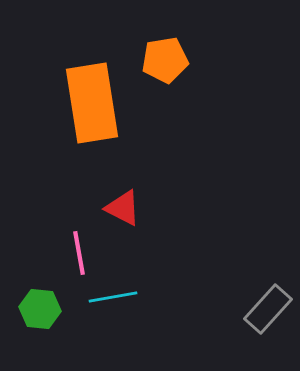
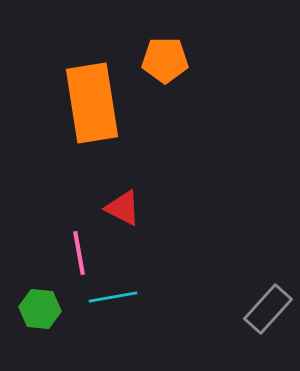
orange pentagon: rotated 9 degrees clockwise
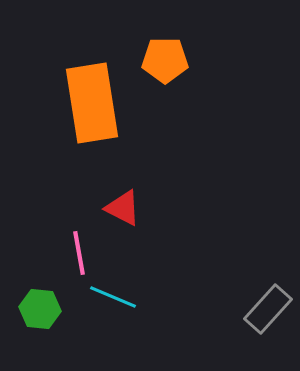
cyan line: rotated 33 degrees clockwise
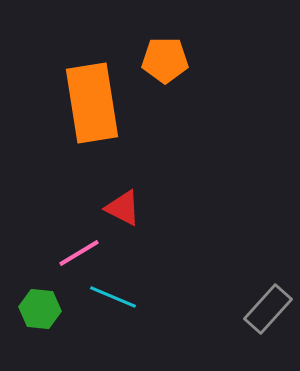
pink line: rotated 69 degrees clockwise
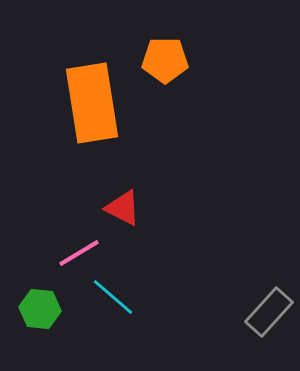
cyan line: rotated 18 degrees clockwise
gray rectangle: moved 1 px right, 3 px down
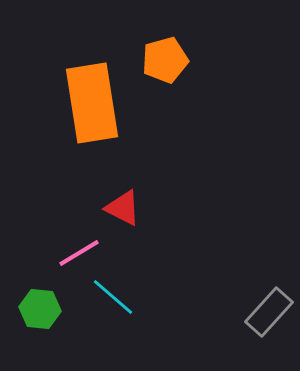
orange pentagon: rotated 15 degrees counterclockwise
